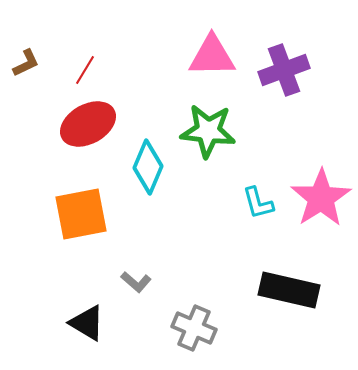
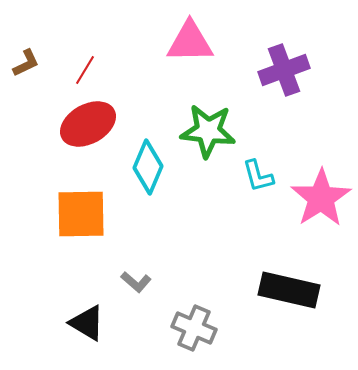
pink triangle: moved 22 px left, 14 px up
cyan L-shape: moved 27 px up
orange square: rotated 10 degrees clockwise
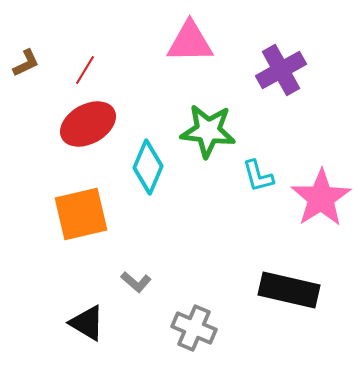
purple cross: moved 3 px left; rotated 9 degrees counterclockwise
orange square: rotated 12 degrees counterclockwise
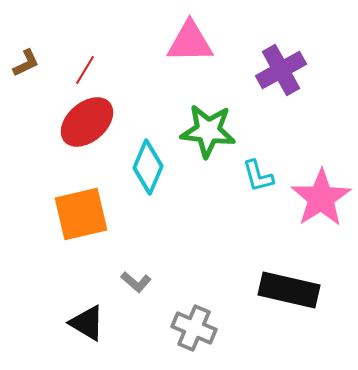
red ellipse: moved 1 px left, 2 px up; rotated 12 degrees counterclockwise
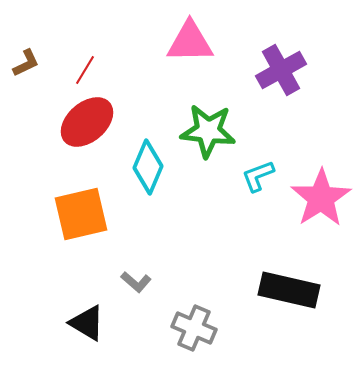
cyan L-shape: rotated 84 degrees clockwise
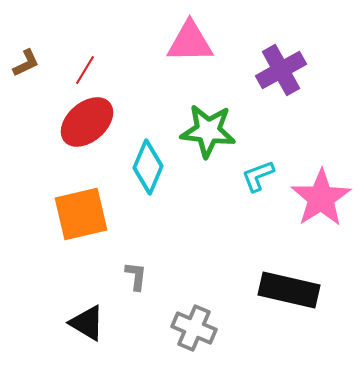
gray L-shape: moved 6 px up; rotated 124 degrees counterclockwise
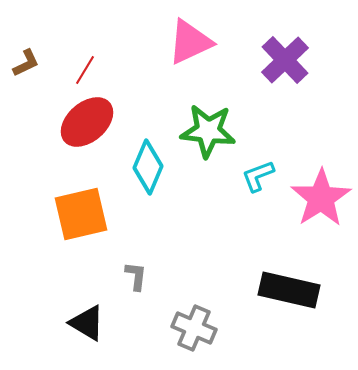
pink triangle: rotated 24 degrees counterclockwise
purple cross: moved 4 px right, 10 px up; rotated 15 degrees counterclockwise
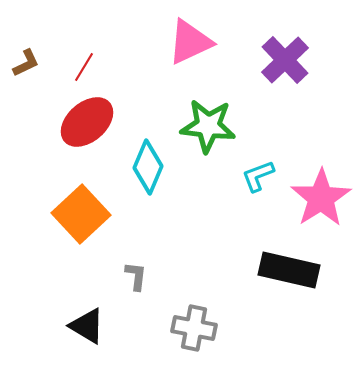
red line: moved 1 px left, 3 px up
green star: moved 5 px up
orange square: rotated 30 degrees counterclockwise
black rectangle: moved 20 px up
black triangle: moved 3 px down
gray cross: rotated 12 degrees counterclockwise
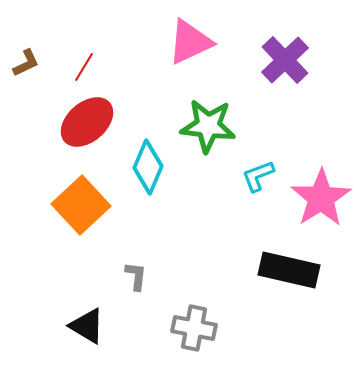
orange square: moved 9 px up
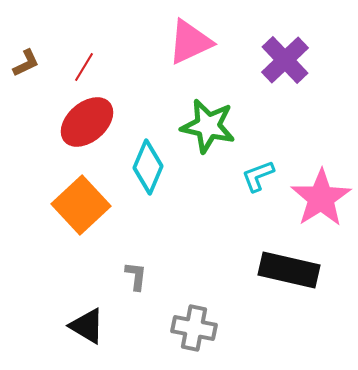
green star: rotated 6 degrees clockwise
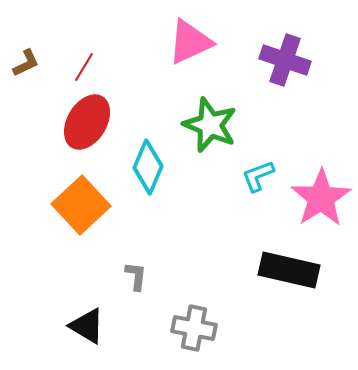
purple cross: rotated 27 degrees counterclockwise
red ellipse: rotated 18 degrees counterclockwise
green star: moved 2 px right, 1 px up; rotated 10 degrees clockwise
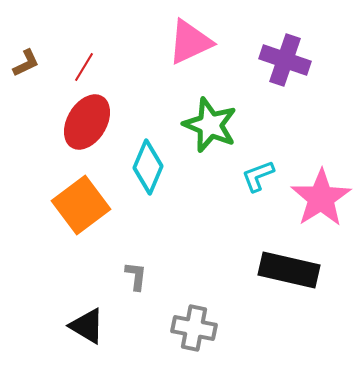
orange square: rotated 6 degrees clockwise
